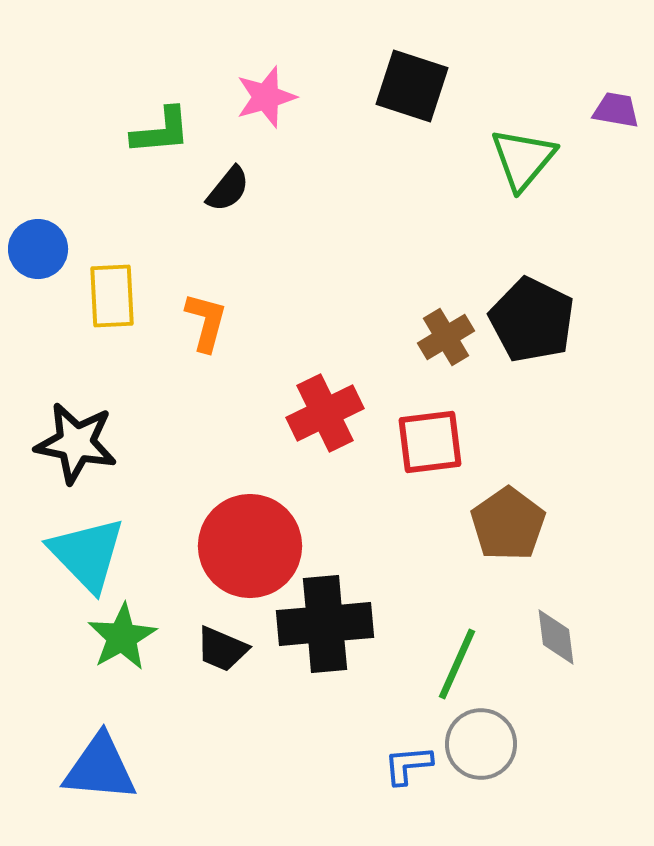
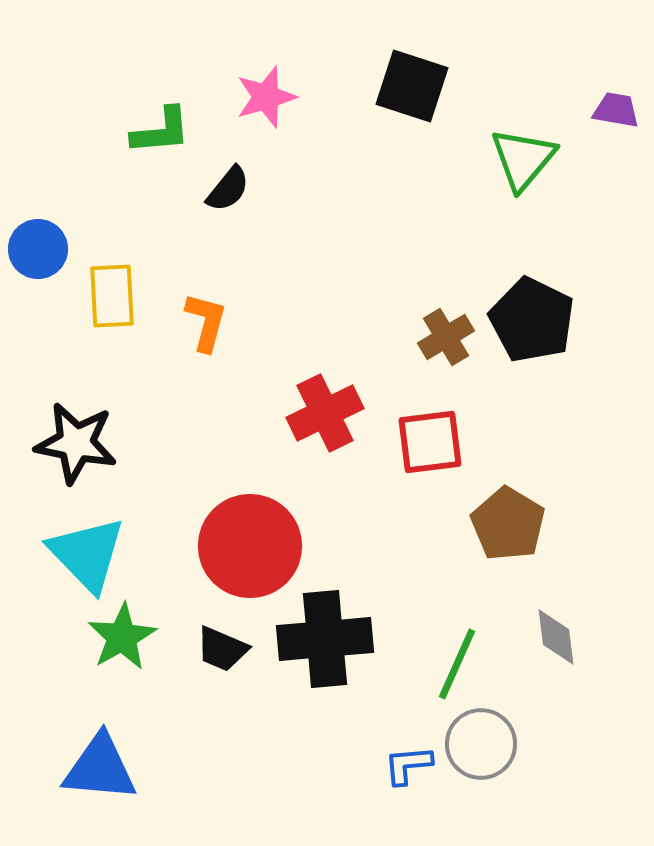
brown pentagon: rotated 6 degrees counterclockwise
black cross: moved 15 px down
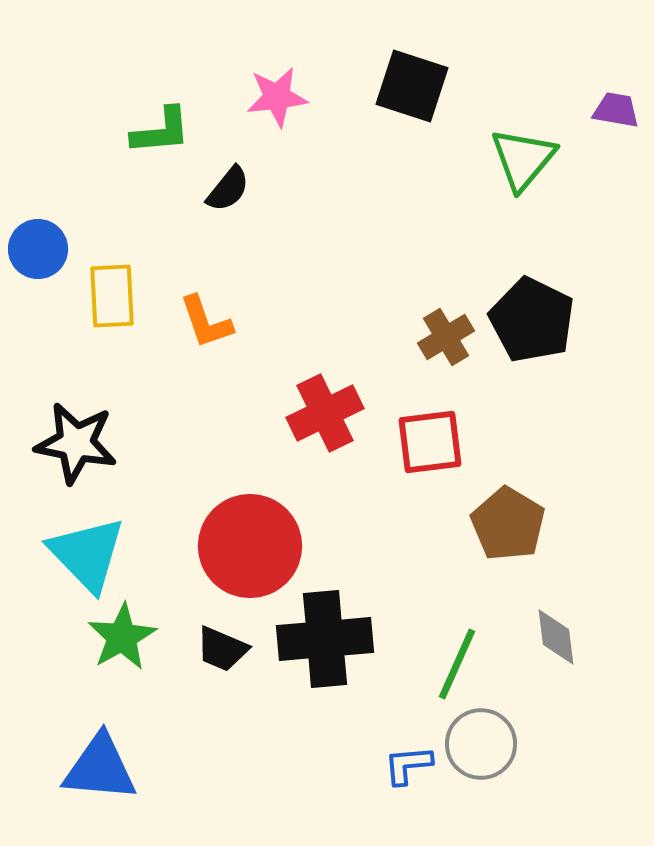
pink star: moved 11 px right; rotated 10 degrees clockwise
orange L-shape: rotated 146 degrees clockwise
